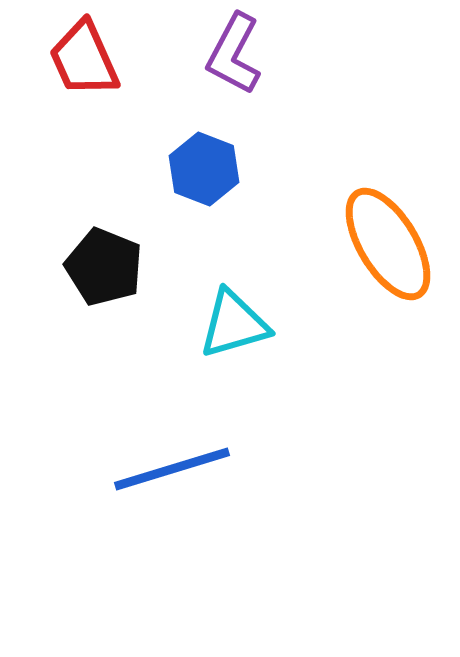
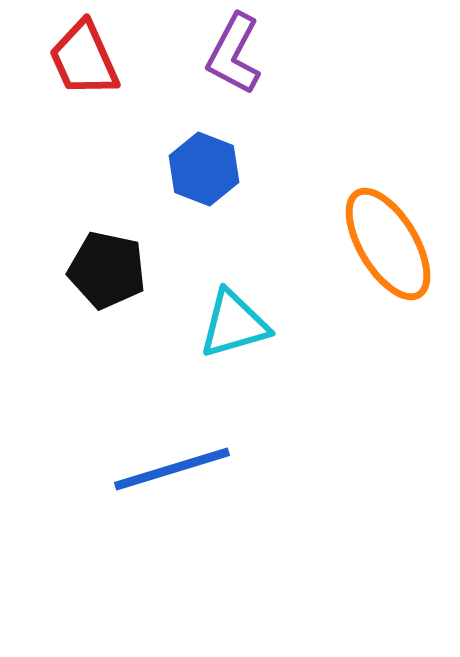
black pentagon: moved 3 px right, 3 px down; rotated 10 degrees counterclockwise
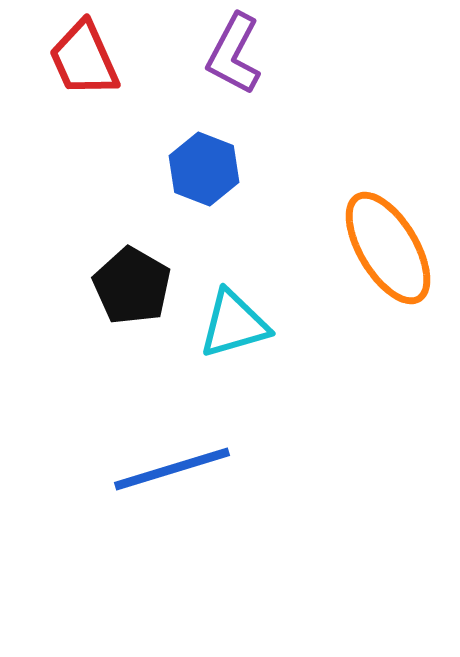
orange ellipse: moved 4 px down
black pentagon: moved 25 px right, 16 px down; rotated 18 degrees clockwise
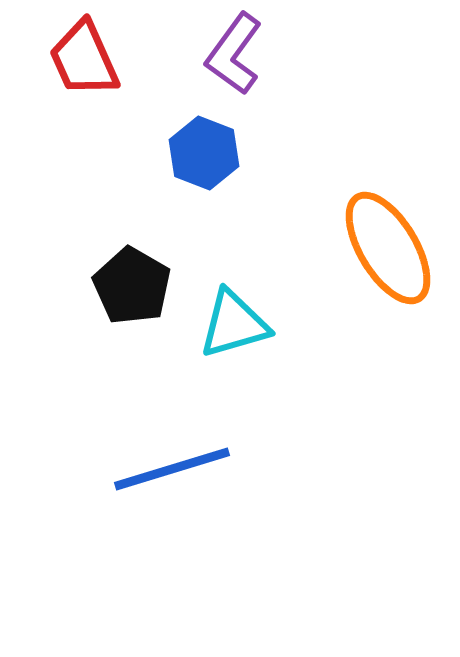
purple L-shape: rotated 8 degrees clockwise
blue hexagon: moved 16 px up
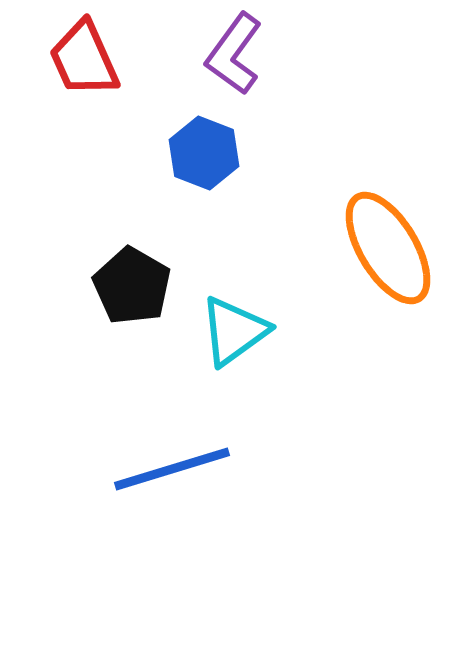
cyan triangle: moved 7 px down; rotated 20 degrees counterclockwise
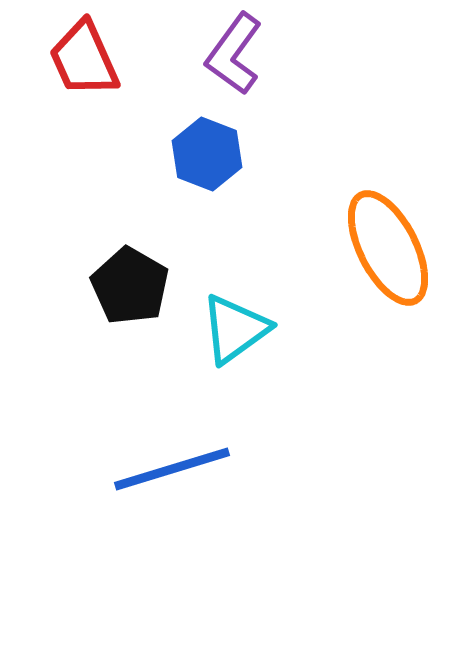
blue hexagon: moved 3 px right, 1 px down
orange ellipse: rotated 4 degrees clockwise
black pentagon: moved 2 px left
cyan triangle: moved 1 px right, 2 px up
